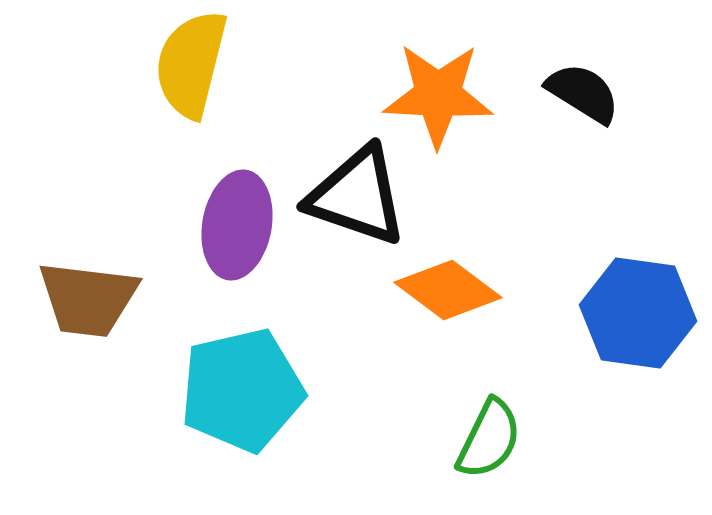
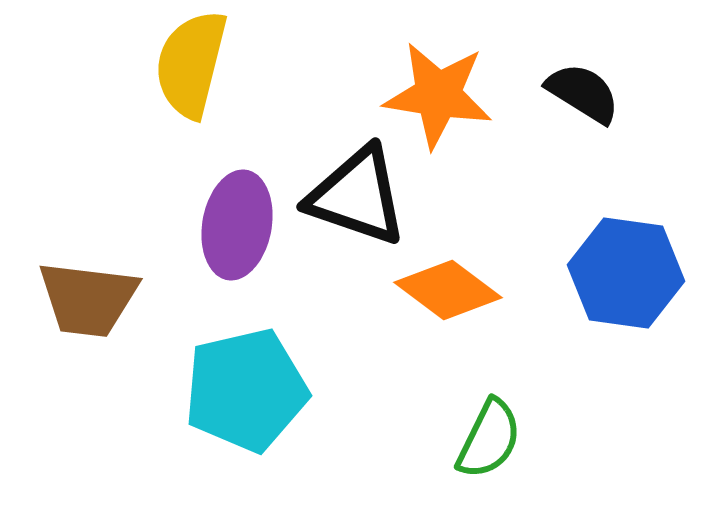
orange star: rotated 6 degrees clockwise
blue hexagon: moved 12 px left, 40 px up
cyan pentagon: moved 4 px right
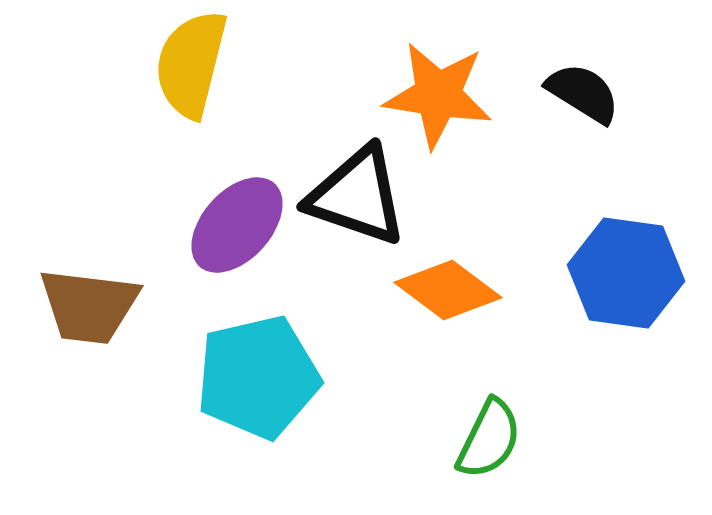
purple ellipse: rotated 32 degrees clockwise
brown trapezoid: moved 1 px right, 7 px down
cyan pentagon: moved 12 px right, 13 px up
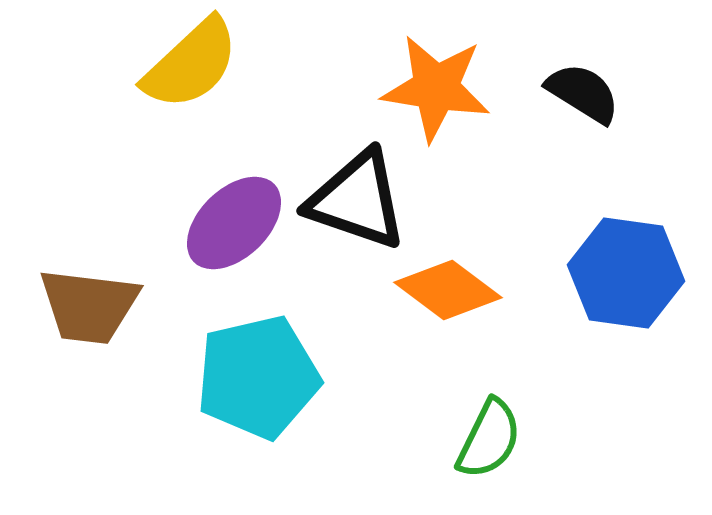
yellow semicircle: rotated 147 degrees counterclockwise
orange star: moved 2 px left, 7 px up
black triangle: moved 4 px down
purple ellipse: moved 3 px left, 2 px up; rotated 4 degrees clockwise
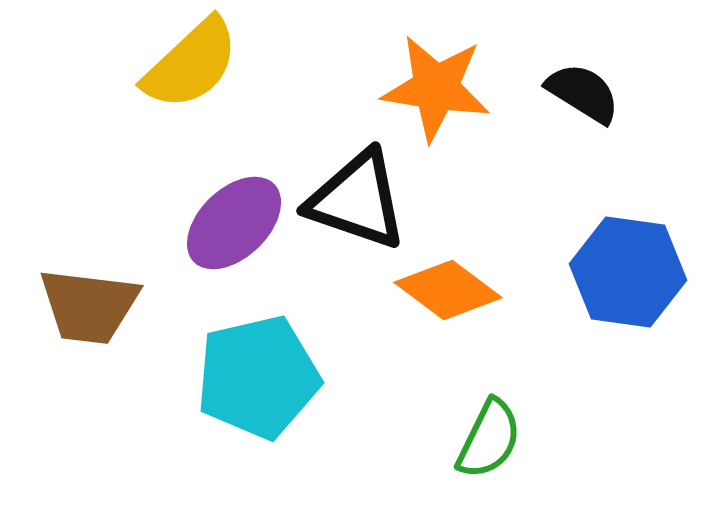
blue hexagon: moved 2 px right, 1 px up
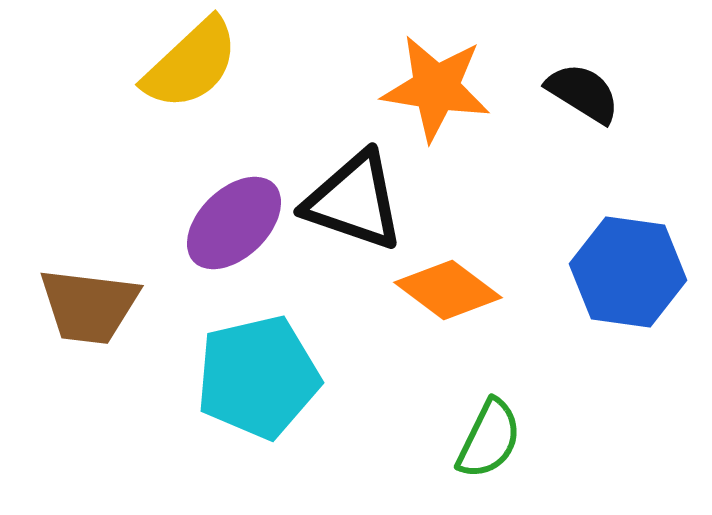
black triangle: moved 3 px left, 1 px down
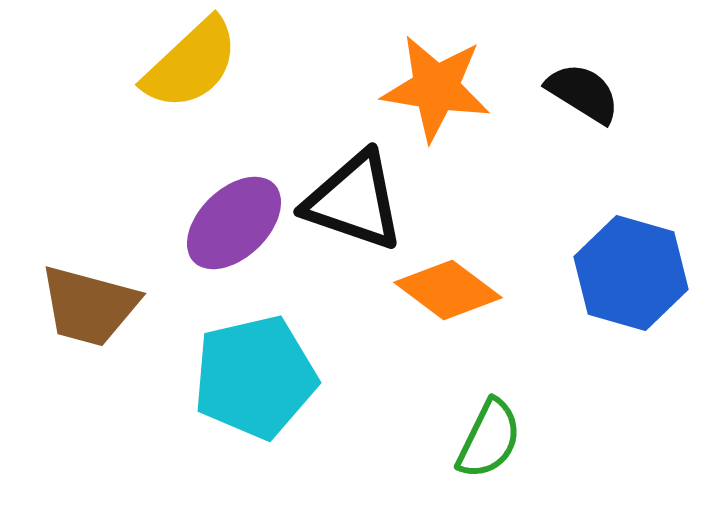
blue hexagon: moved 3 px right, 1 px down; rotated 8 degrees clockwise
brown trapezoid: rotated 8 degrees clockwise
cyan pentagon: moved 3 px left
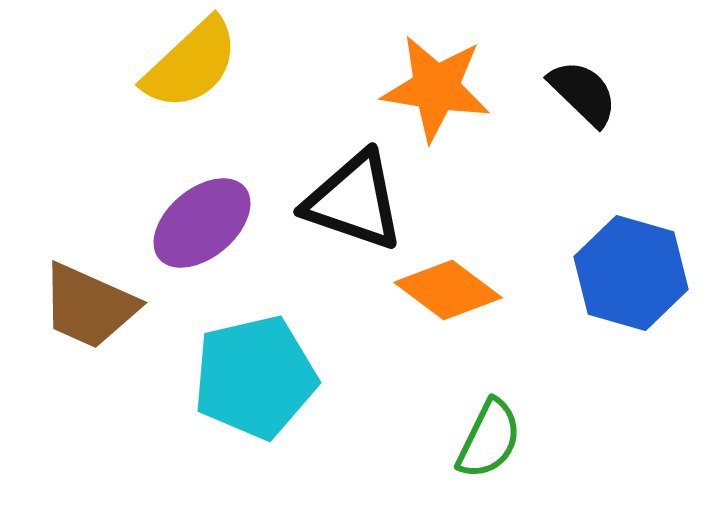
black semicircle: rotated 12 degrees clockwise
purple ellipse: moved 32 px left; rotated 4 degrees clockwise
brown trapezoid: rotated 9 degrees clockwise
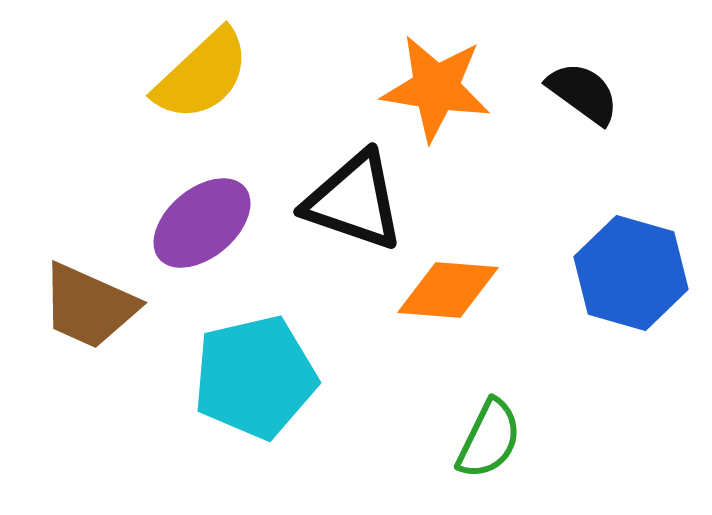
yellow semicircle: moved 11 px right, 11 px down
black semicircle: rotated 8 degrees counterclockwise
orange diamond: rotated 32 degrees counterclockwise
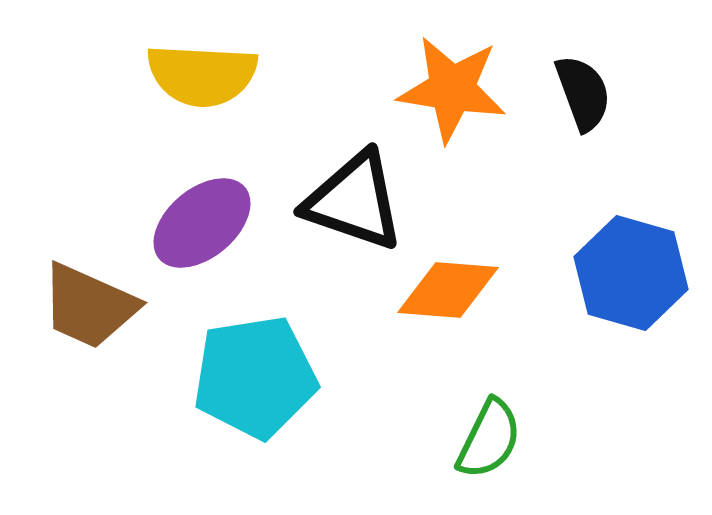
yellow semicircle: rotated 46 degrees clockwise
orange star: moved 16 px right, 1 px down
black semicircle: rotated 34 degrees clockwise
cyan pentagon: rotated 4 degrees clockwise
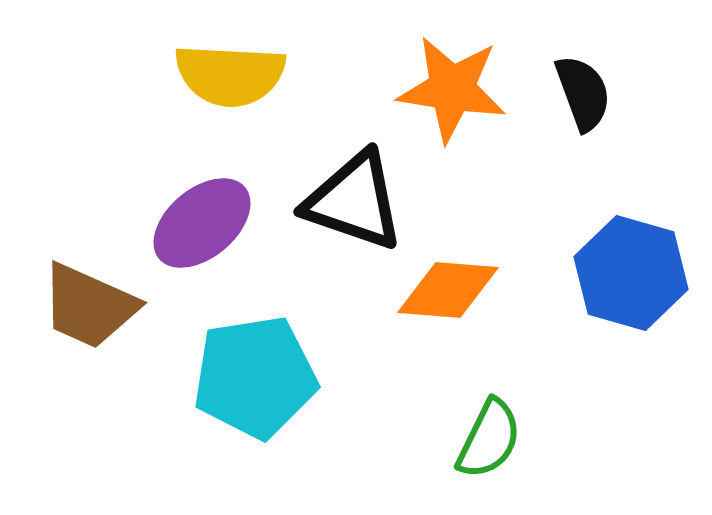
yellow semicircle: moved 28 px right
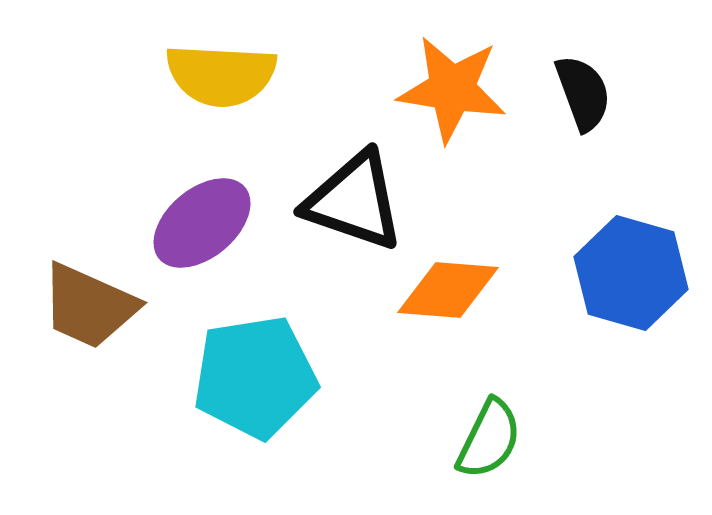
yellow semicircle: moved 9 px left
